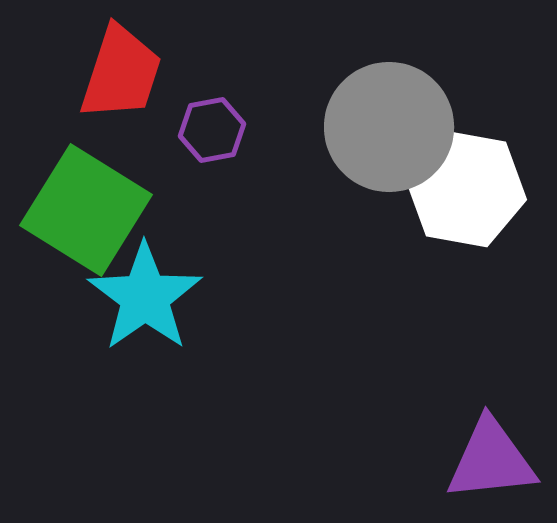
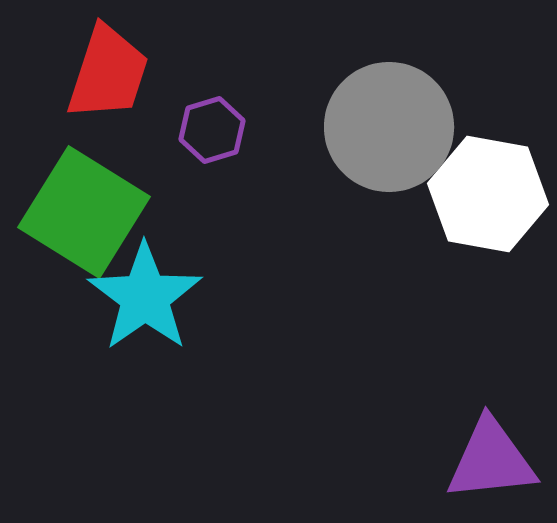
red trapezoid: moved 13 px left
purple hexagon: rotated 6 degrees counterclockwise
white hexagon: moved 22 px right, 5 px down
green square: moved 2 px left, 2 px down
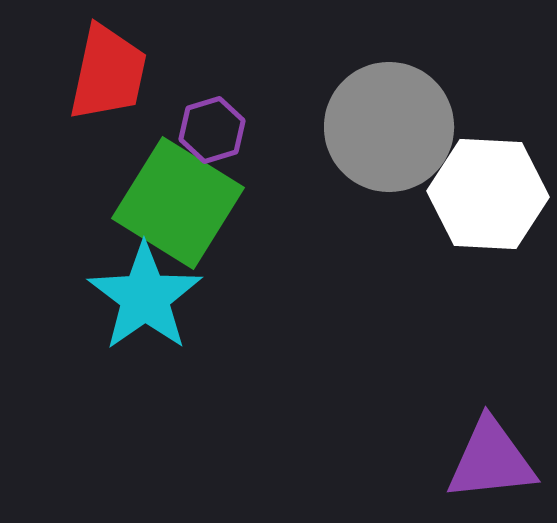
red trapezoid: rotated 6 degrees counterclockwise
white hexagon: rotated 7 degrees counterclockwise
green square: moved 94 px right, 9 px up
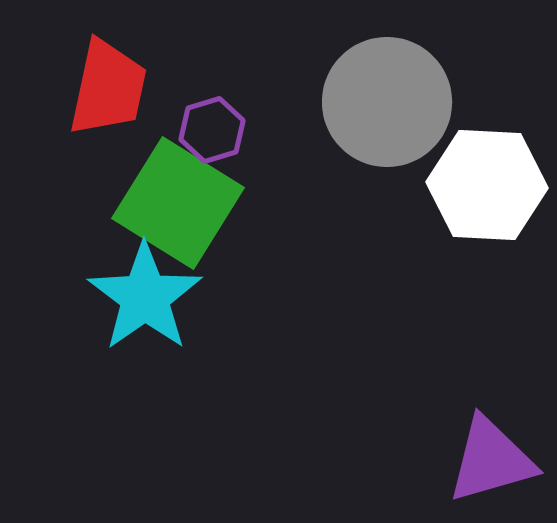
red trapezoid: moved 15 px down
gray circle: moved 2 px left, 25 px up
white hexagon: moved 1 px left, 9 px up
purple triangle: rotated 10 degrees counterclockwise
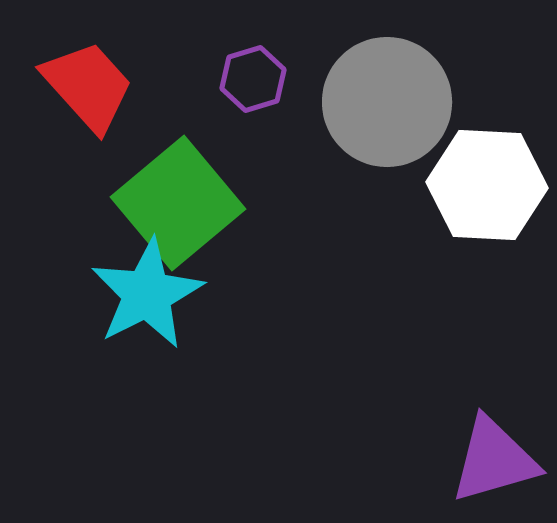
red trapezoid: moved 20 px left, 2 px up; rotated 54 degrees counterclockwise
purple hexagon: moved 41 px right, 51 px up
green square: rotated 18 degrees clockwise
cyan star: moved 2 px right, 3 px up; rotated 8 degrees clockwise
purple triangle: moved 3 px right
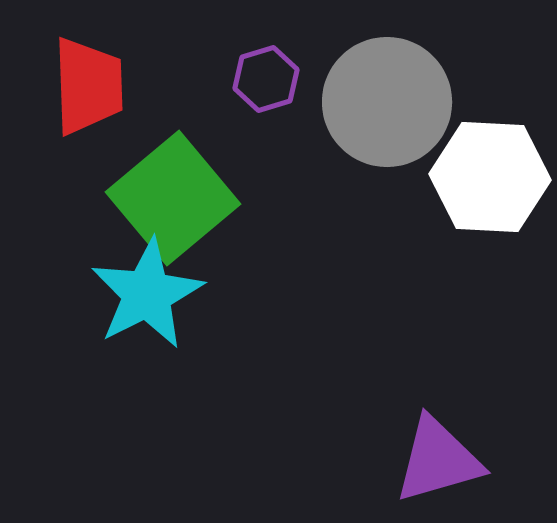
purple hexagon: moved 13 px right
red trapezoid: rotated 40 degrees clockwise
white hexagon: moved 3 px right, 8 px up
green square: moved 5 px left, 5 px up
purple triangle: moved 56 px left
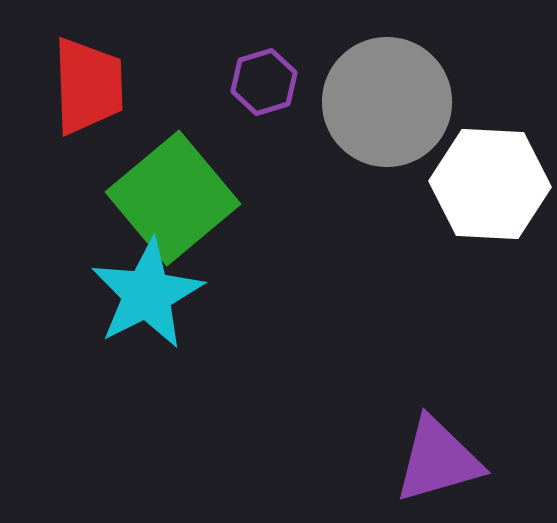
purple hexagon: moved 2 px left, 3 px down
white hexagon: moved 7 px down
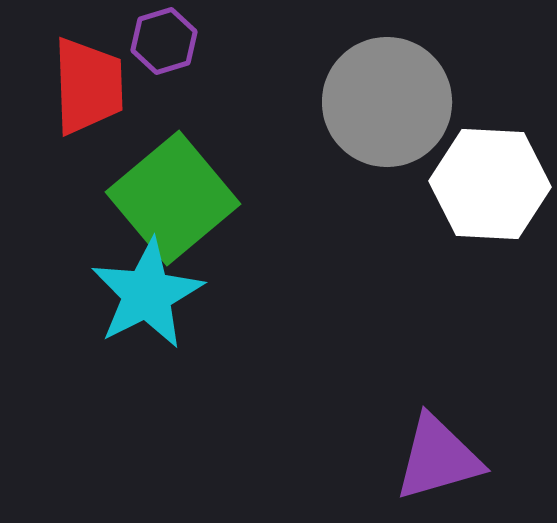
purple hexagon: moved 100 px left, 41 px up
purple triangle: moved 2 px up
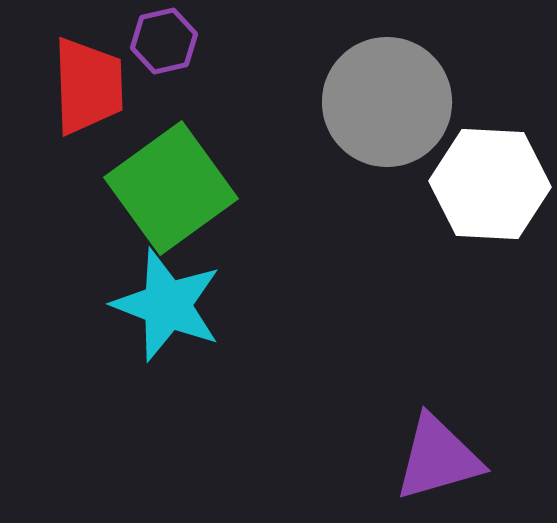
purple hexagon: rotated 4 degrees clockwise
green square: moved 2 px left, 10 px up; rotated 4 degrees clockwise
cyan star: moved 20 px right, 11 px down; rotated 24 degrees counterclockwise
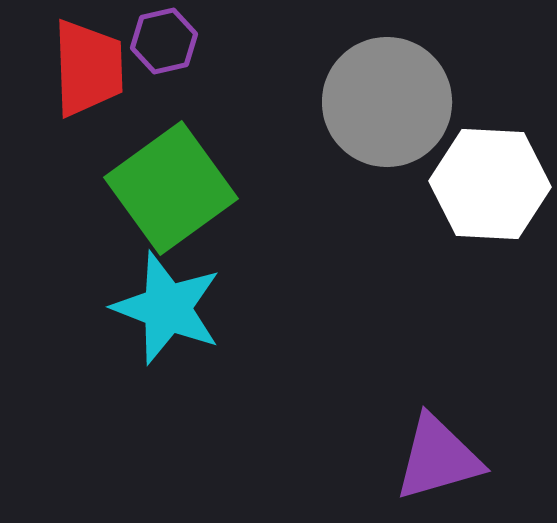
red trapezoid: moved 18 px up
cyan star: moved 3 px down
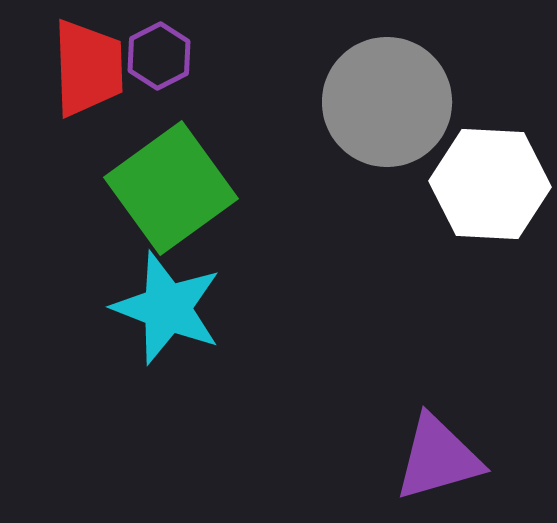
purple hexagon: moved 5 px left, 15 px down; rotated 14 degrees counterclockwise
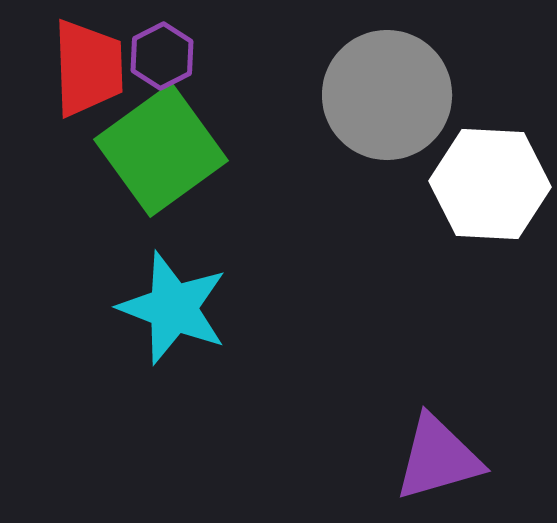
purple hexagon: moved 3 px right
gray circle: moved 7 px up
green square: moved 10 px left, 38 px up
cyan star: moved 6 px right
